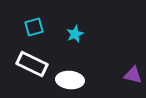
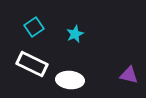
cyan square: rotated 18 degrees counterclockwise
purple triangle: moved 4 px left
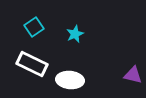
purple triangle: moved 4 px right
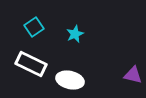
white rectangle: moved 1 px left
white ellipse: rotated 8 degrees clockwise
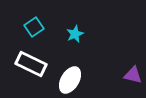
white ellipse: rotated 72 degrees counterclockwise
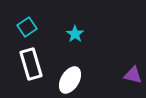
cyan square: moved 7 px left
cyan star: rotated 12 degrees counterclockwise
white rectangle: rotated 48 degrees clockwise
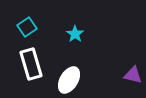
white ellipse: moved 1 px left
